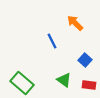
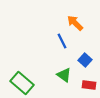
blue line: moved 10 px right
green triangle: moved 5 px up
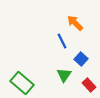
blue square: moved 4 px left, 1 px up
green triangle: rotated 28 degrees clockwise
red rectangle: rotated 40 degrees clockwise
